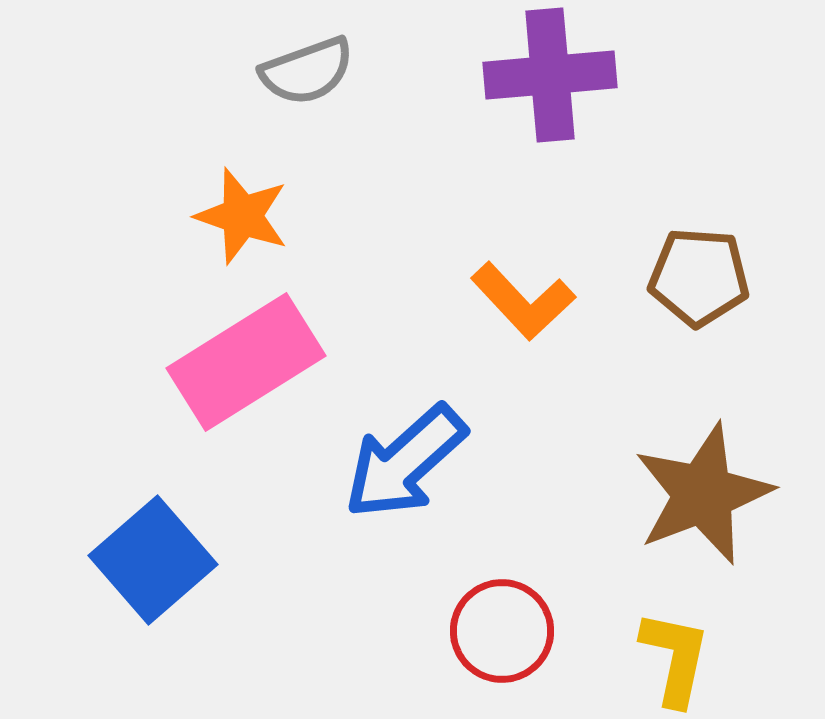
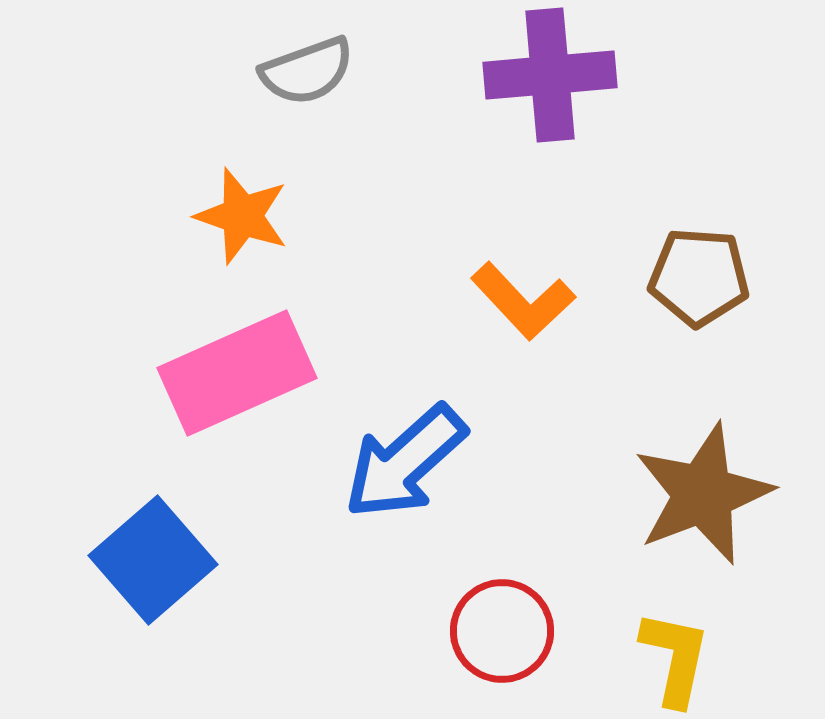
pink rectangle: moved 9 px left, 11 px down; rotated 8 degrees clockwise
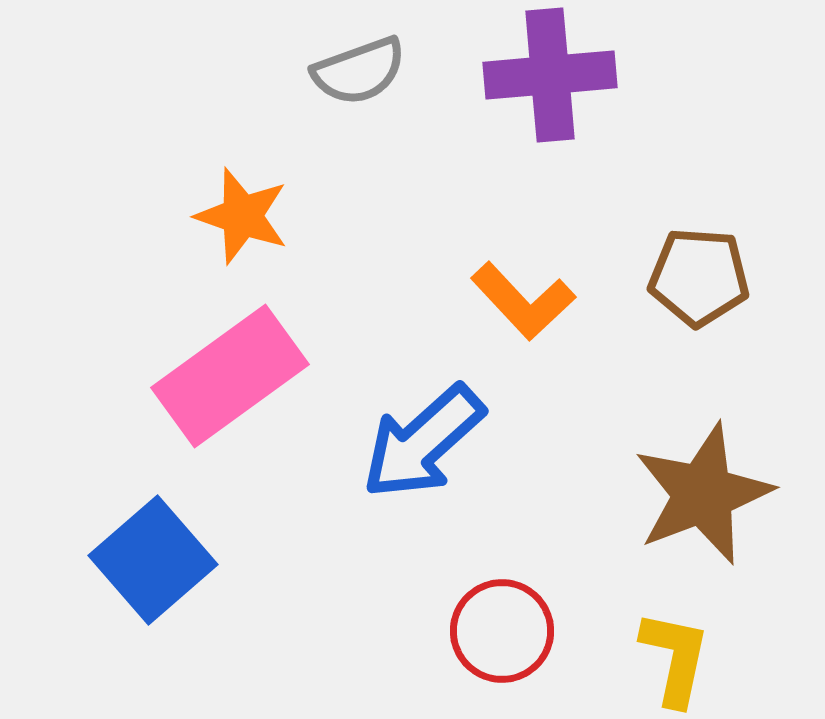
gray semicircle: moved 52 px right
pink rectangle: moved 7 px left, 3 px down; rotated 12 degrees counterclockwise
blue arrow: moved 18 px right, 20 px up
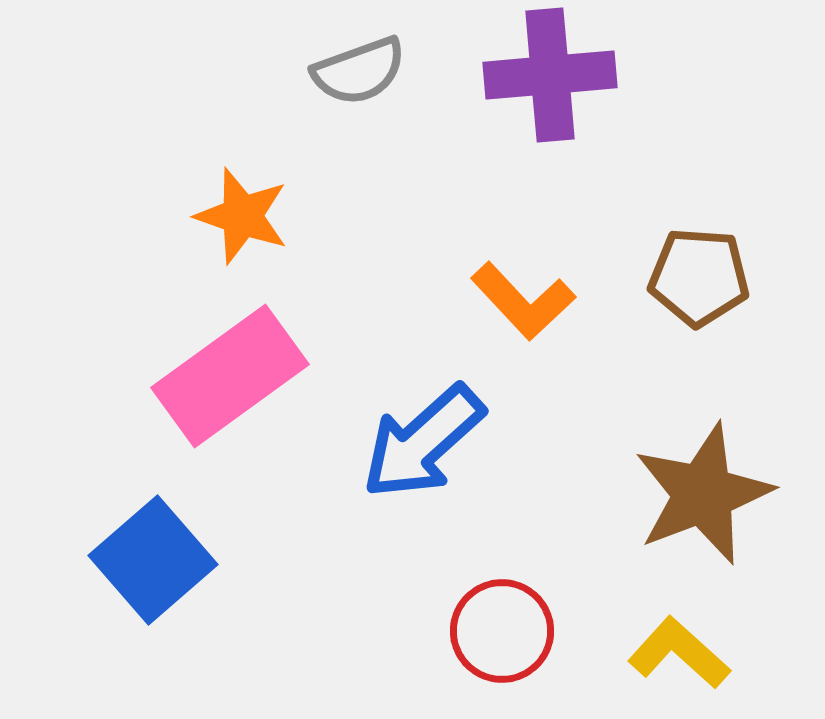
yellow L-shape: moved 4 px right, 5 px up; rotated 60 degrees counterclockwise
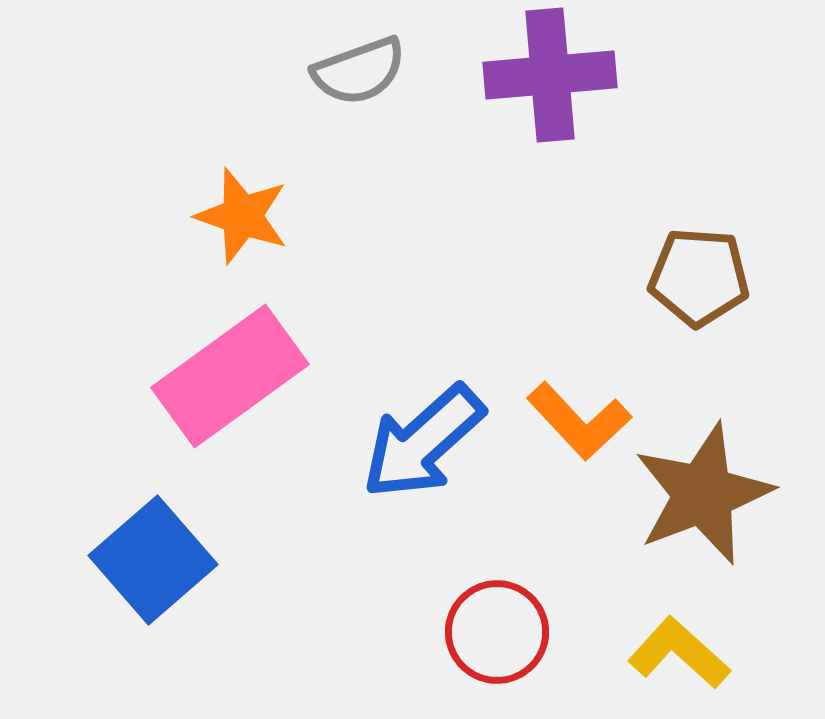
orange L-shape: moved 56 px right, 120 px down
red circle: moved 5 px left, 1 px down
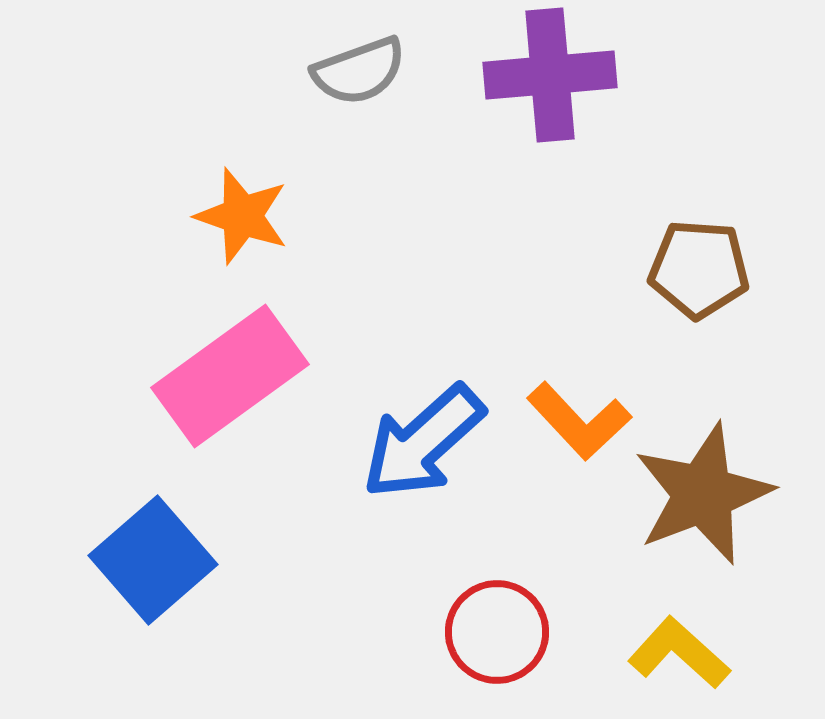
brown pentagon: moved 8 px up
